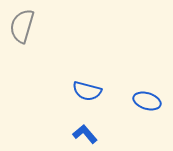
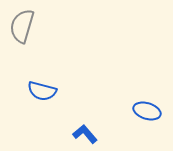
blue semicircle: moved 45 px left
blue ellipse: moved 10 px down
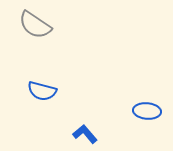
gray semicircle: moved 13 px right, 1 px up; rotated 72 degrees counterclockwise
blue ellipse: rotated 12 degrees counterclockwise
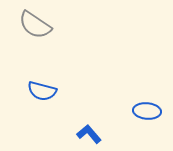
blue L-shape: moved 4 px right
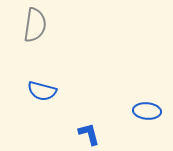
gray semicircle: rotated 116 degrees counterclockwise
blue L-shape: rotated 25 degrees clockwise
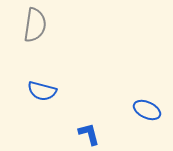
blue ellipse: moved 1 px up; rotated 20 degrees clockwise
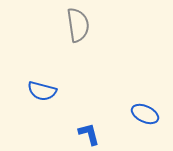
gray semicircle: moved 43 px right; rotated 16 degrees counterclockwise
blue ellipse: moved 2 px left, 4 px down
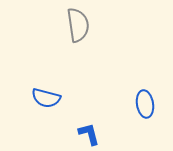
blue semicircle: moved 4 px right, 7 px down
blue ellipse: moved 10 px up; rotated 56 degrees clockwise
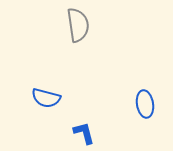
blue L-shape: moved 5 px left, 1 px up
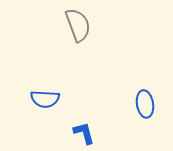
gray semicircle: rotated 12 degrees counterclockwise
blue semicircle: moved 1 px left, 1 px down; rotated 12 degrees counterclockwise
